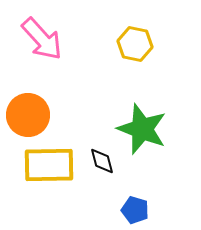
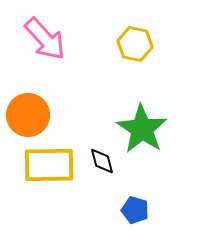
pink arrow: moved 3 px right
green star: rotated 12 degrees clockwise
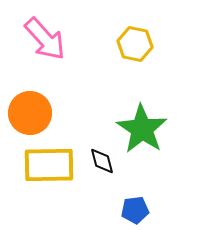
orange circle: moved 2 px right, 2 px up
blue pentagon: rotated 24 degrees counterclockwise
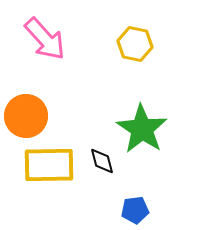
orange circle: moved 4 px left, 3 px down
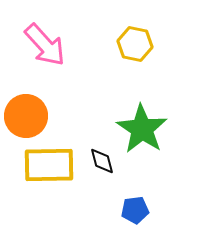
pink arrow: moved 6 px down
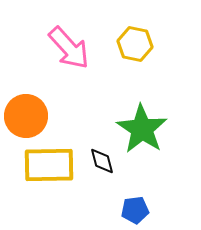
pink arrow: moved 24 px right, 3 px down
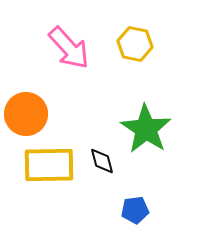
orange circle: moved 2 px up
green star: moved 4 px right
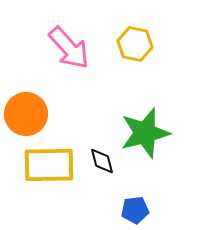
green star: moved 1 px left, 4 px down; rotated 24 degrees clockwise
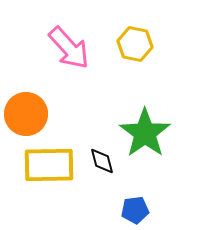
green star: rotated 21 degrees counterclockwise
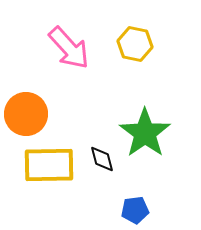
black diamond: moved 2 px up
